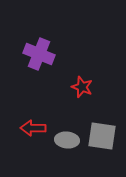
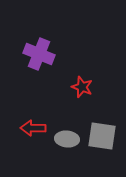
gray ellipse: moved 1 px up
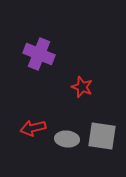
red arrow: rotated 15 degrees counterclockwise
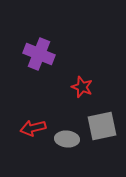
gray square: moved 10 px up; rotated 20 degrees counterclockwise
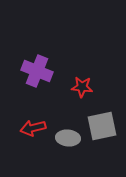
purple cross: moved 2 px left, 17 px down
red star: rotated 15 degrees counterclockwise
gray ellipse: moved 1 px right, 1 px up
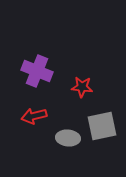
red arrow: moved 1 px right, 12 px up
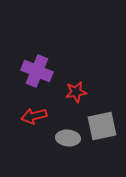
red star: moved 6 px left, 5 px down; rotated 15 degrees counterclockwise
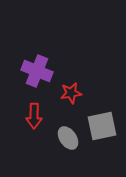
red star: moved 5 px left, 1 px down
red arrow: rotated 75 degrees counterclockwise
gray ellipse: rotated 50 degrees clockwise
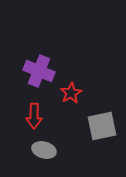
purple cross: moved 2 px right
red star: rotated 20 degrees counterclockwise
gray ellipse: moved 24 px left, 12 px down; rotated 40 degrees counterclockwise
